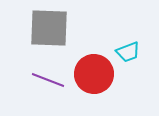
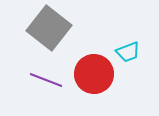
gray square: rotated 36 degrees clockwise
purple line: moved 2 px left
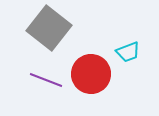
red circle: moved 3 px left
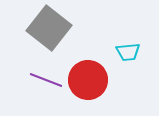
cyan trapezoid: rotated 15 degrees clockwise
red circle: moved 3 px left, 6 px down
